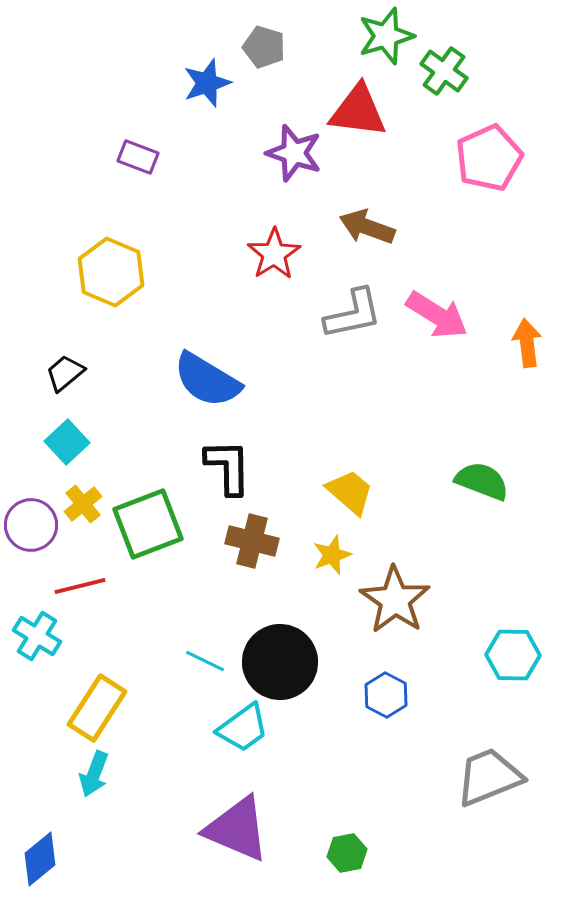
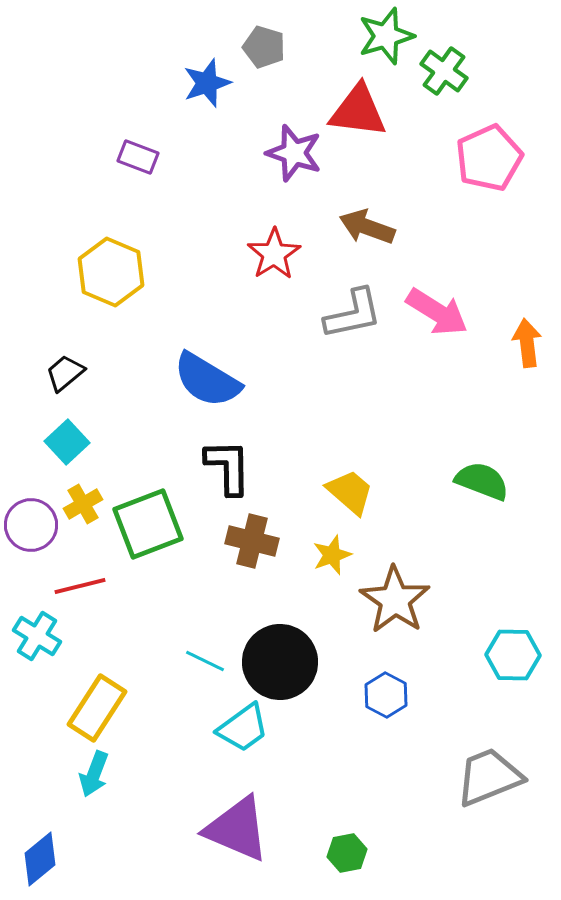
pink arrow: moved 3 px up
yellow cross: rotated 9 degrees clockwise
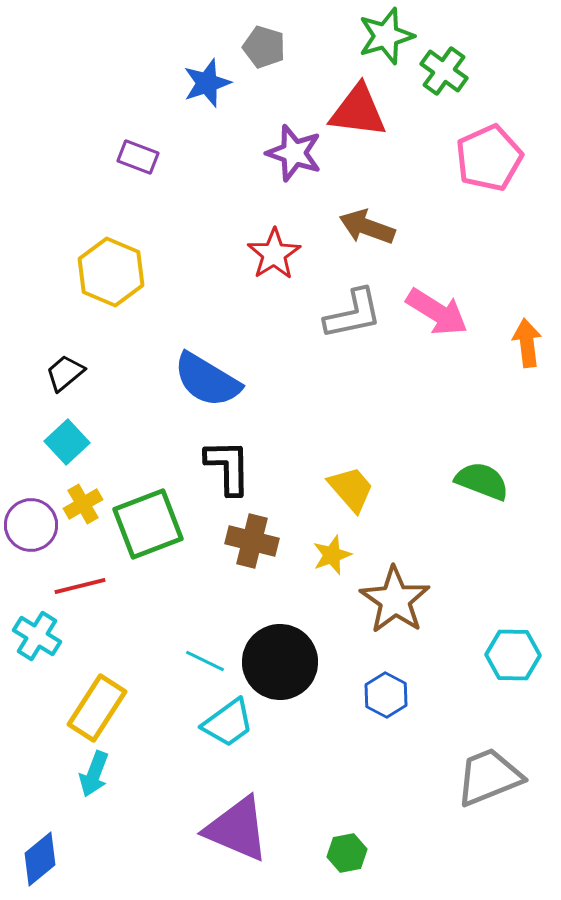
yellow trapezoid: moved 1 px right, 3 px up; rotated 8 degrees clockwise
cyan trapezoid: moved 15 px left, 5 px up
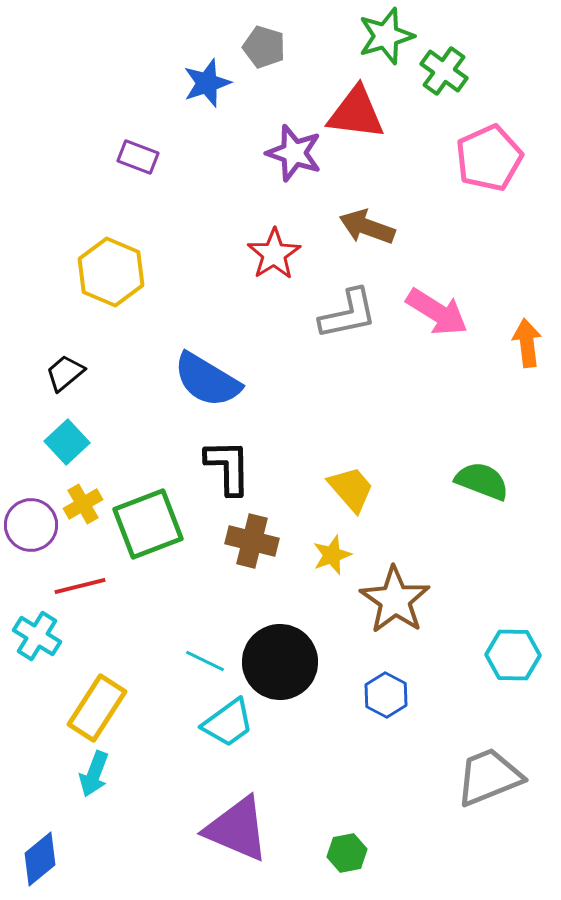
red triangle: moved 2 px left, 2 px down
gray L-shape: moved 5 px left
